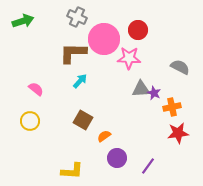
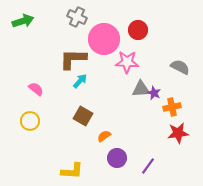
brown L-shape: moved 6 px down
pink star: moved 2 px left, 4 px down
brown square: moved 4 px up
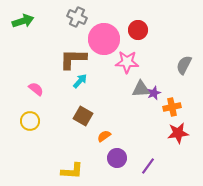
gray semicircle: moved 4 px right, 2 px up; rotated 90 degrees counterclockwise
purple star: rotated 24 degrees clockwise
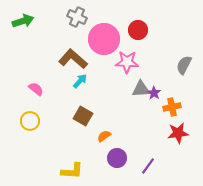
brown L-shape: rotated 40 degrees clockwise
purple star: rotated 16 degrees counterclockwise
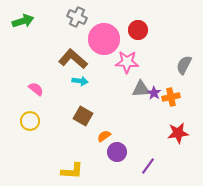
cyan arrow: rotated 56 degrees clockwise
orange cross: moved 1 px left, 10 px up
purple circle: moved 6 px up
